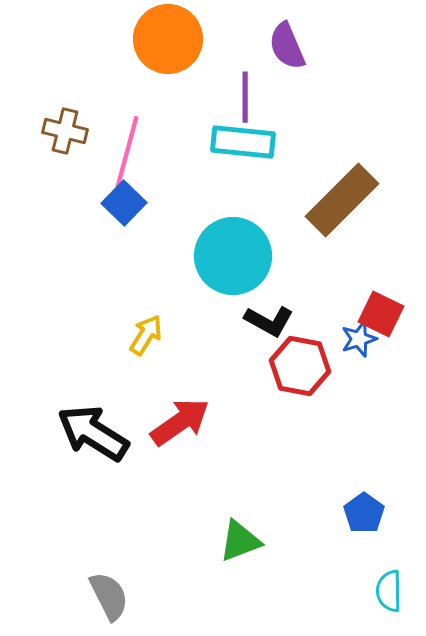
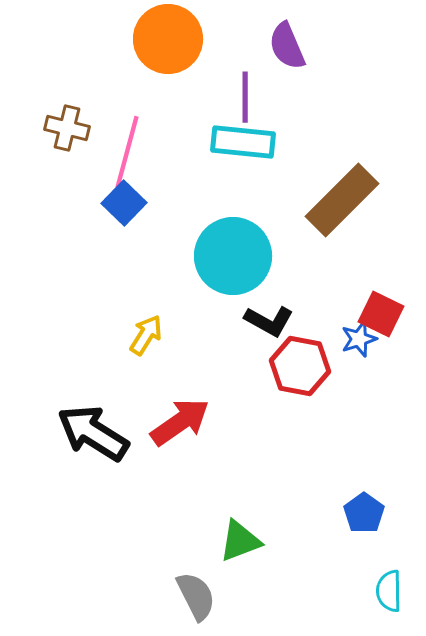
brown cross: moved 2 px right, 3 px up
gray semicircle: moved 87 px right
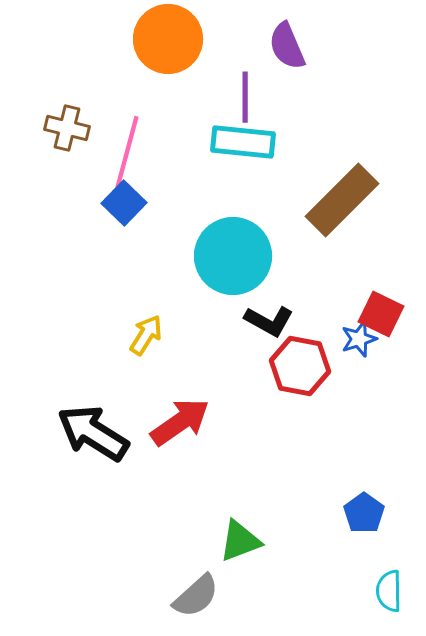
gray semicircle: rotated 75 degrees clockwise
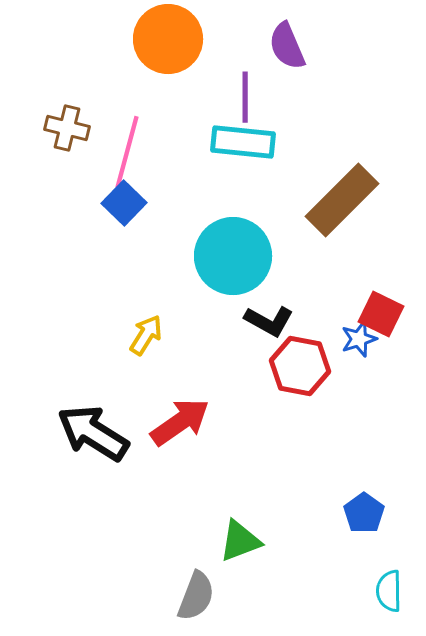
gray semicircle: rotated 27 degrees counterclockwise
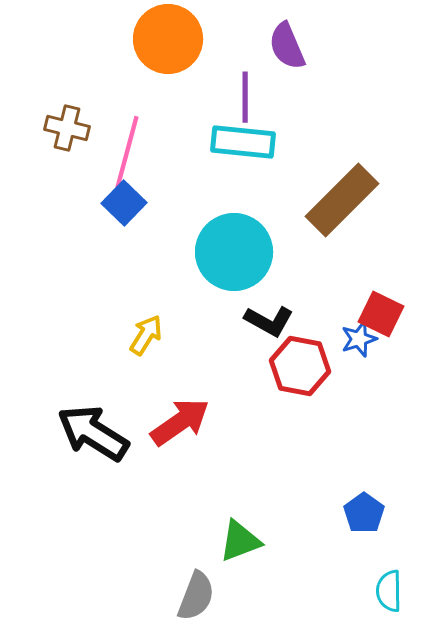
cyan circle: moved 1 px right, 4 px up
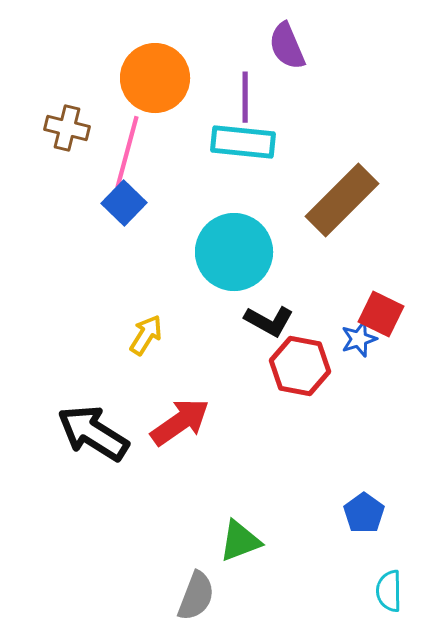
orange circle: moved 13 px left, 39 px down
